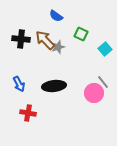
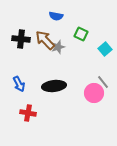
blue semicircle: rotated 24 degrees counterclockwise
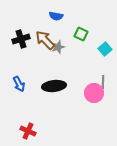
black cross: rotated 24 degrees counterclockwise
gray line: rotated 40 degrees clockwise
red cross: moved 18 px down; rotated 14 degrees clockwise
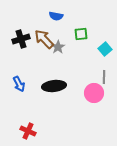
green square: rotated 32 degrees counterclockwise
brown arrow: moved 1 px left, 1 px up
gray star: rotated 16 degrees counterclockwise
gray line: moved 1 px right, 5 px up
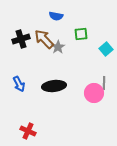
cyan square: moved 1 px right
gray line: moved 6 px down
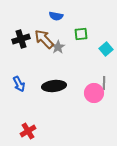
red cross: rotated 35 degrees clockwise
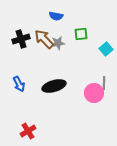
gray star: moved 4 px up; rotated 24 degrees clockwise
black ellipse: rotated 10 degrees counterclockwise
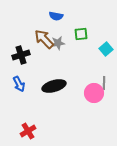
black cross: moved 16 px down
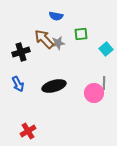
black cross: moved 3 px up
blue arrow: moved 1 px left
